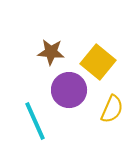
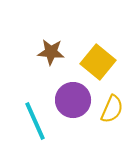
purple circle: moved 4 px right, 10 px down
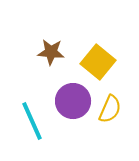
purple circle: moved 1 px down
yellow semicircle: moved 2 px left
cyan line: moved 3 px left
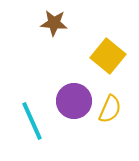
brown star: moved 3 px right, 29 px up
yellow square: moved 10 px right, 6 px up
purple circle: moved 1 px right
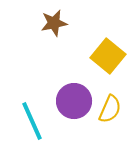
brown star: rotated 16 degrees counterclockwise
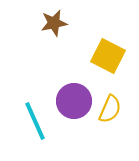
yellow square: rotated 12 degrees counterclockwise
cyan line: moved 3 px right
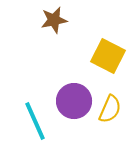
brown star: moved 3 px up
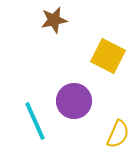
yellow semicircle: moved 8 px right, 25 px down
